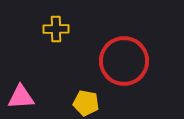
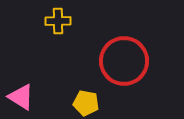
yellow cross: moved 2 px right, 8 px up
pink triangle: rotated 36 degrees clockwise
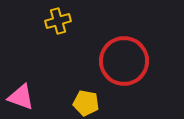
yellow cross: rotated 15 degrees counterclockwise
pink triangle: rotated 12 degrees counterclockwise
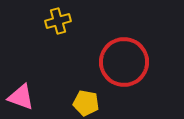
red circle: moved 1 px down
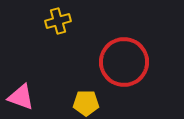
yellow pentagon: rotated 10 degrees counterclockwise
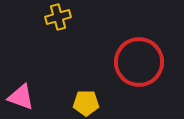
yellow cross: moved 4 px up
red circle: moved 15 px right
